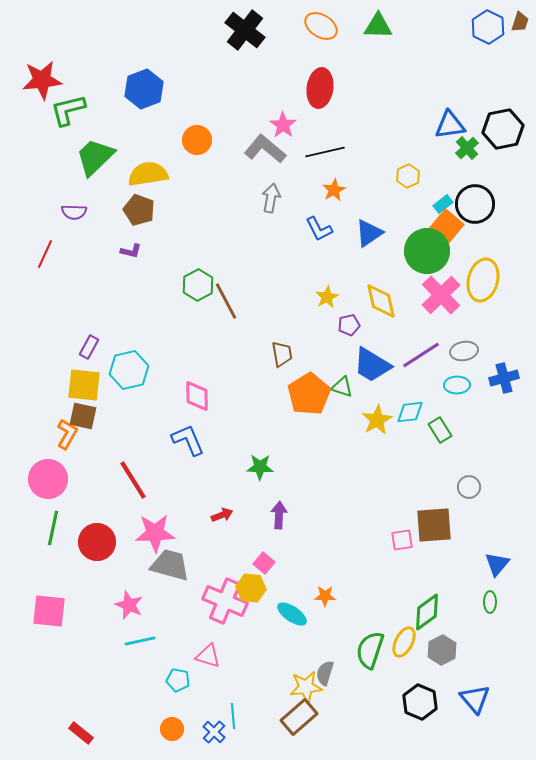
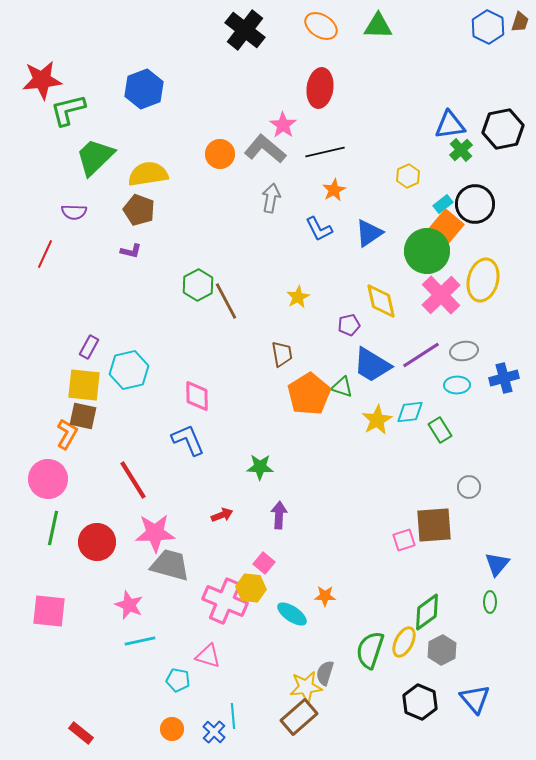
orange circle at (197, 140): moved 23 px right, 14 px down
green cross at (467, 148): moved 6 px left, 2 px down
yellow star at (327, 297): moved 29 px left
pink square at (402, 540): moved 2 px right; rotated 10 degrees counterclockwise
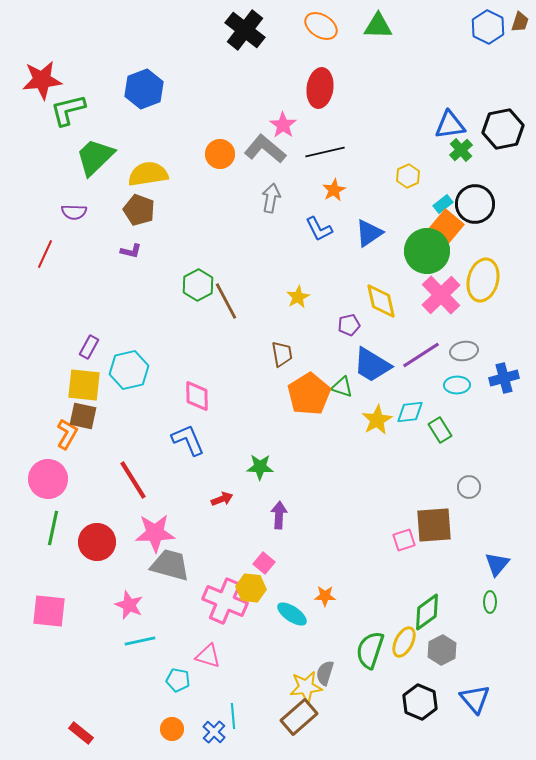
red arrow at (222, 515): moved 16 px up
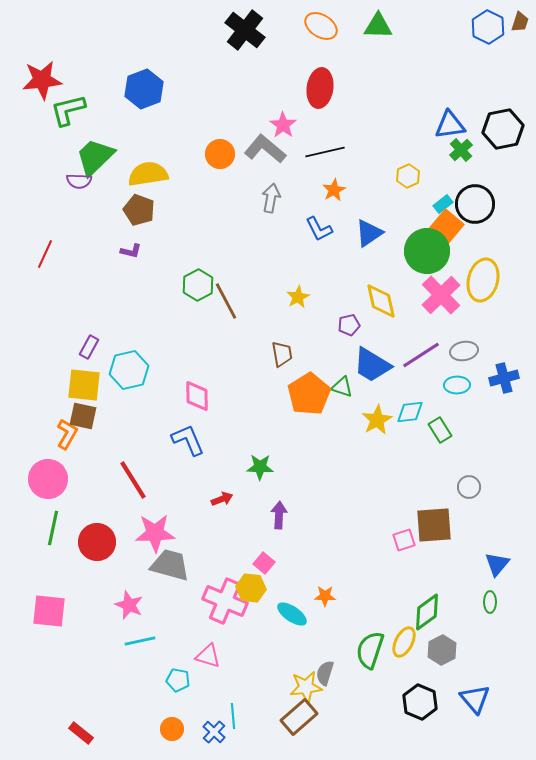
purple semicircle at (74, 212): moved 5 px right, 31 px up
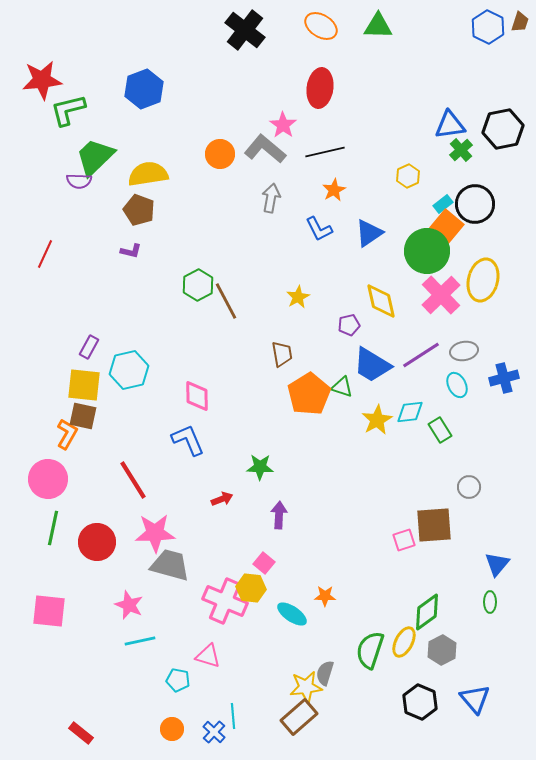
cyan ellipse at (457, 385): rotated 65 degrees clockwise
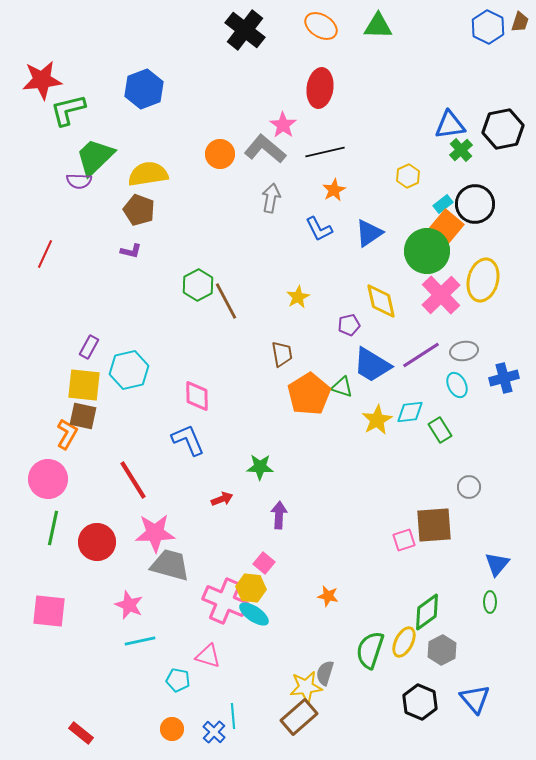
orange star at (325, 596): moved 3 px right; rotated 10 degrees clockwise
cyan ellipse at (292, 614): moved 38 px left
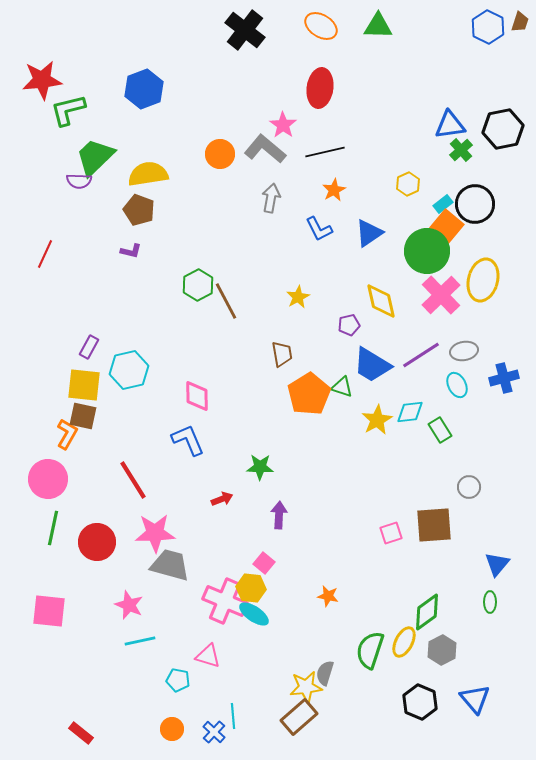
yellow hexagon at (408, 176): moved 8 px down
pink square at (404, 540): moved 13 px left, 7 px up
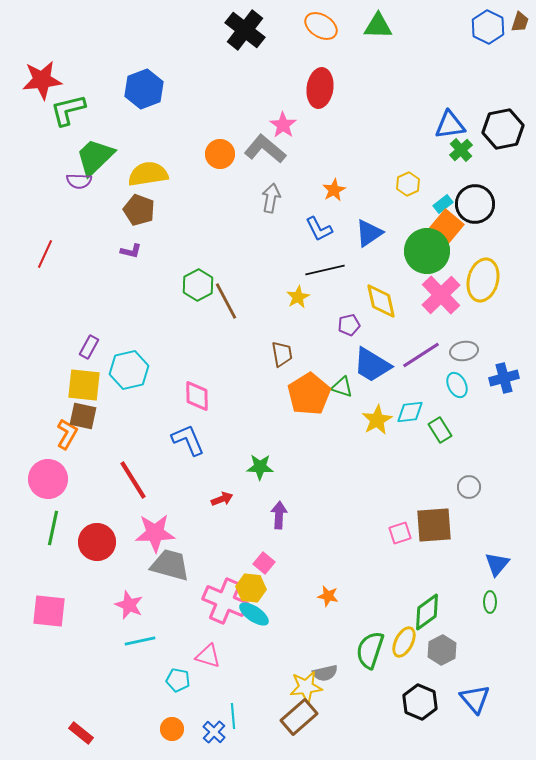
black line at (325, 152): moved 118 px down
pink square at (391, 533): moved 9 px right
gray semicircle at (325, 673): rotated 120 degrees counterclockwise
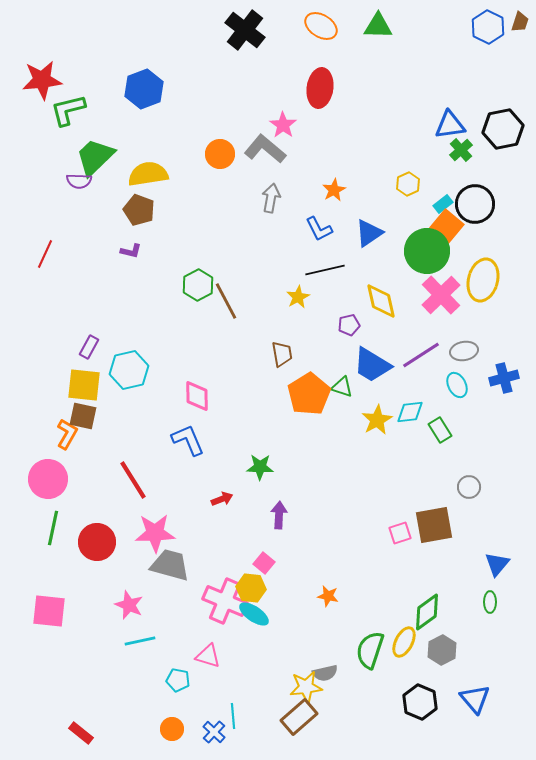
brown square at (434, 525): rotated 6 degrees counterclockwise
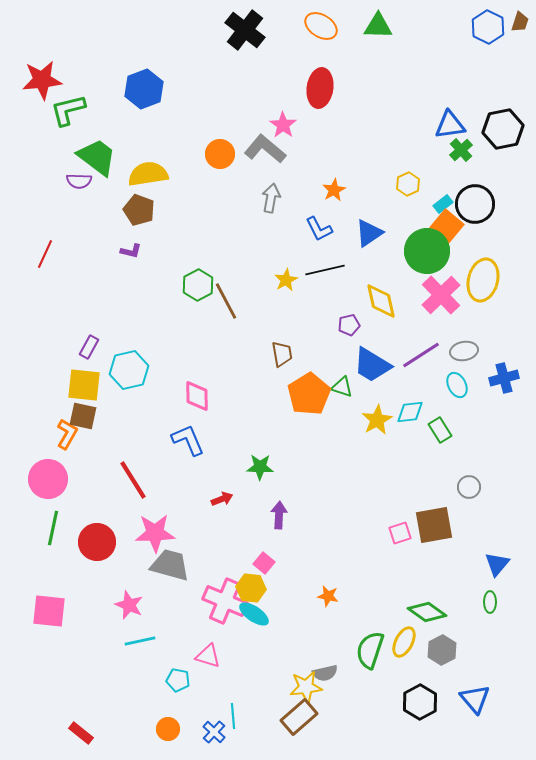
green trapezoid at (95, 157): moved 2 px right; rotated 81 degrees clockwise
yellow star at (298, 297): moved 12 px left, 17 px up
green diamond at (427, 612): rotated 72 degrees clockwise
black hexagon at (420, 702): rotated 8 degrees clockwise
orange circle at (172, 729): moved 4 px left
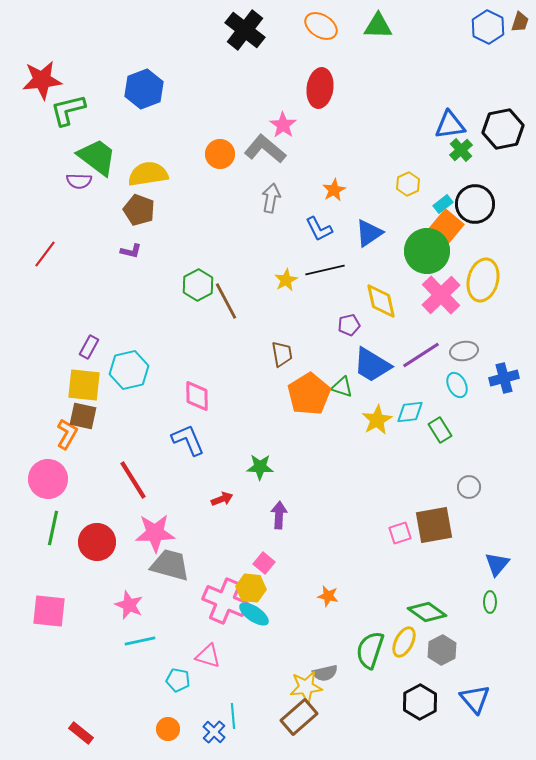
red line at (45, 254): rotated 12 degrees clockwise
